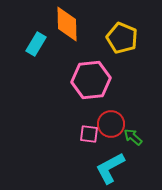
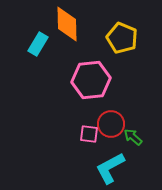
cyan rectangle: moved 2 px right
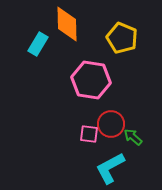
pink hexagon: rotated 15 degrees clockwise
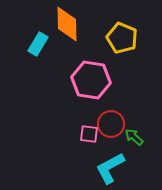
green arrow: moved 1 px right
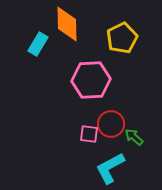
yellow pentagon: rotated 24 degrees clockwise
pink hexagon: rotated 12 degrees counterclockwise
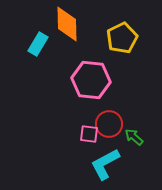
pink hexagon: rotated 9 degrees clockwise
red circle: moved 2 px left
cyan L-shape: moved 5 px left, 4 px up
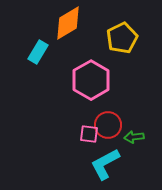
orange diamond: moved 1 px right, 1 px up; rotated 60 degrees clockwise
cyan rectangle: moved 8 px down
pink hexagon: rotated 24 degrees clockwise
red circle: moved 1 px left, 1 px down
green arrow: rotated 48 degrees counterclockwise
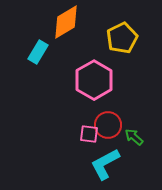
orange diamond: moved 2 px left, 1 px up
pink hexagon: moved 3 px right
green arrow: rotated 48 degrees clockwise
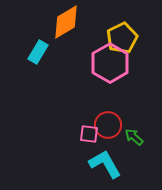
pink hexagon: moved 16 px right, 17 px up
cyan L-shape: rotated 88 degrees clockwise
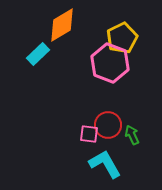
orange diamond: moved 4 px left, 3 px down
cyan rectangle: moved 2 px down; rotated 15 degrees clockwise
pink hexagon: rotated 9 degrees counterclockwise
green arrow: moved 2 px left, 2 px up; rotated 24 degrees clockwise
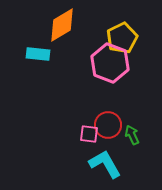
cyan rectangle: rotated 50 degrees clockwise
